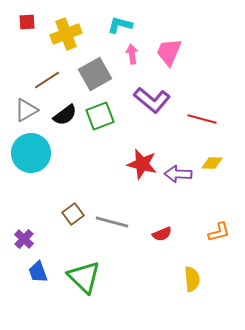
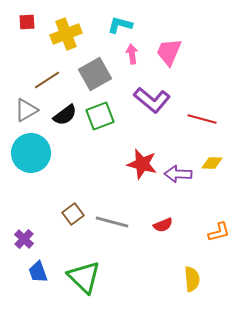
red semicircle: moved 1 px right, 9 px up
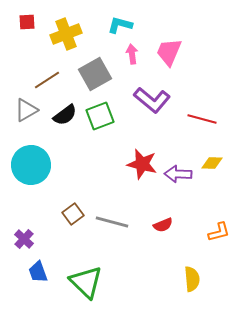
cyan circle: moved 12 px down
green triangle: moved 2 px right, 5 px down
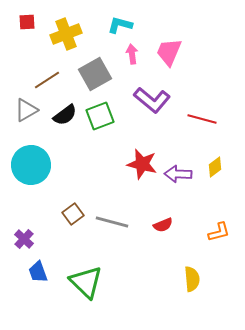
yellow diamond: moved 3 px right, 4 px down; rotated 40 degrees counterclockwise
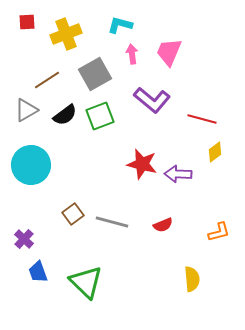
yellow diamond: moved 15 px up
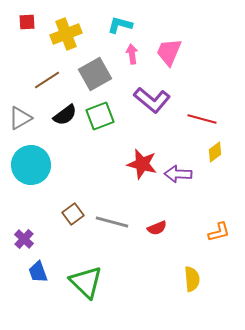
gray triangle: moved 6 px left, 8 px down
red semicircle: moved 6 px left, 3 px down
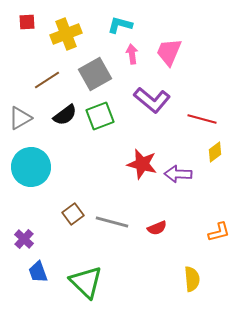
cyan circle: moved 2 px down
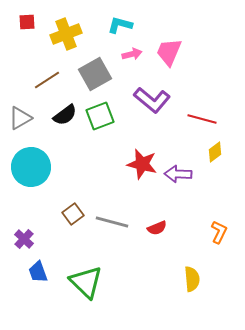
pink arrow: rotated 84 degrees clockwise
orange L-shape: rotated 50 degrees counterclockwise
